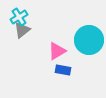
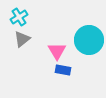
gray triangle: moved 9 px down
pink triangle: rotated 30 degrees counterclockwise
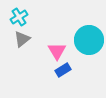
blue rectangle: rotated 42 degrees counterclockwise
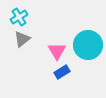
cyan circle: moved 1 px left, 5 px down
blue rectangle: moved 1 px left, 2 px down
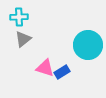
cyan cross: rotated 30 degrees clockwise
gray triangle: moved 1 px right
pink triangle: moved 12 px left, 17 px down; rotated 42 degrees counterclockwise
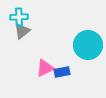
gray triangle: moved 1 px left, 8 px up
pink triangle: rotated 42 degrees counterclockwise
blue rectangle: rotated 21 degrees clockwise
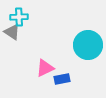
gray triangle: moved 10 px left, 1 px down; rotated 48 degrees counterclockwise
blue rectangle: moved 7 px down
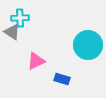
cyan cross: moved 1 px right, 1 px down
pink triangle: moved 9 px left, 7 px up
blue rectangle: rotated 28 degrees clockwise
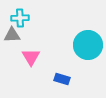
gray triangle: moved 3 px down; rotated 36 degrees counterclockwise
pink triangle: moved 5 px left, 4 px up; rotated 36 degrees counterclockwise
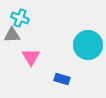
cyan cross: rotated 24 degrees clockwise
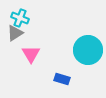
gray triangle: moved 3 px right, 2 px up; rotated 30 degrees counterclockwise
cyan circle: moved 5 px down
pink triangle: moved 3 px up
